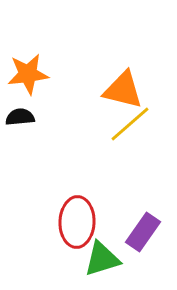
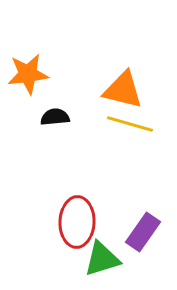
black semicircle: moved 35 px right
yellow line: rotated 57 degrees clockwise
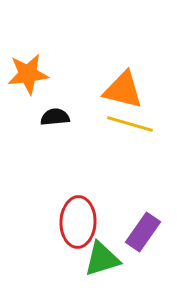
red ellipse: moved 1 px right
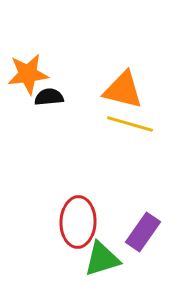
black semicircle: moved 6 px left, 20 px up
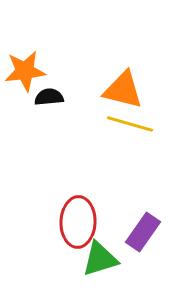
orange star: moved 3 px left, 3 px up
green triangle: moved 2 px left
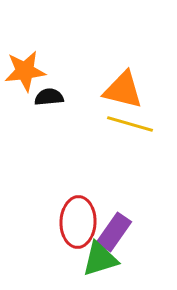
purple rectangle: moved 29 px left
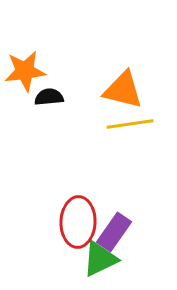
yellow line: rotated 24 degrees counterclockwise
green triangle: rotated 9 degrees counterclockwise
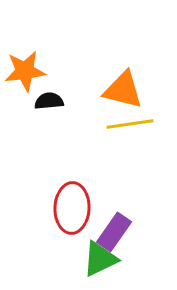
black semicircle: moved 4 px down
red ellipse: moved 6 px left, 14 px up
